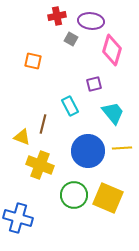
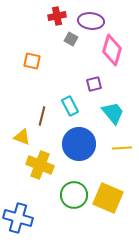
orange square: moved 1 px left
brown line: moved 1 px left, 8 px up
blue circle: moved 9 px left, 7 px up
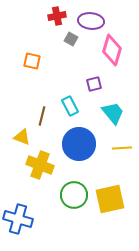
yellow square: moved 2 px right, 1 px down; rotated 36 degrees counterclockwise
blue cross: moved 1 px down
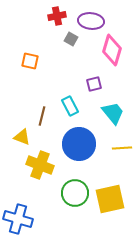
orange square: moved 2 px left
green circle: moved 1 px right, 2 px up
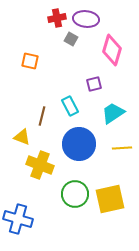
red cross: moved 2 px down
purple ellipse: moved 5 px left, 2 px up
cyan trapezoid: rotated 85 degrees counterclockwise
green circle: moved 1 px down
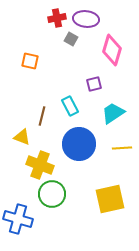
green circle: moved 23 px left
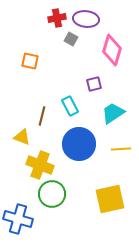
yellow line: moved 1 px left, 1 px down
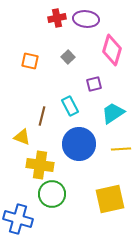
gray square: moved 3 px left, 18 px down; rotated 16 degrees clockwise
yellow cross: rotated 12 degrees counterclockwise
